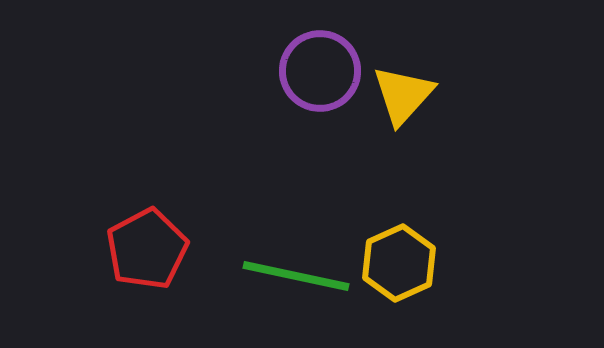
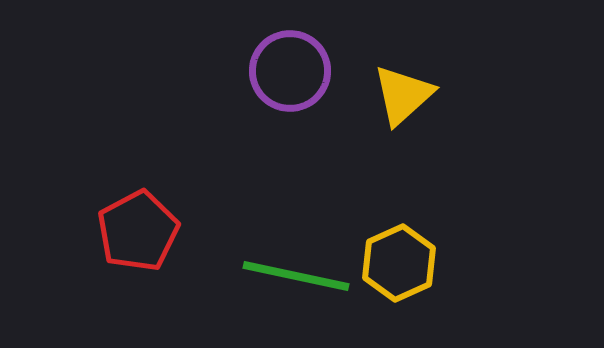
purple circle: moved 30 px left
yellow triangle: rotated 6 degrees clockwise
red pentagon: moved 9 px left, 18 px up
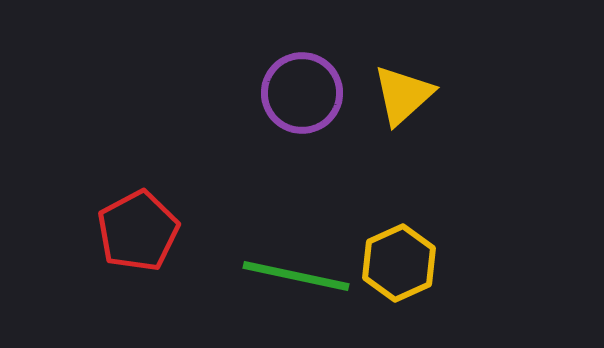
purple circle: moved 12 px right, 22 px down
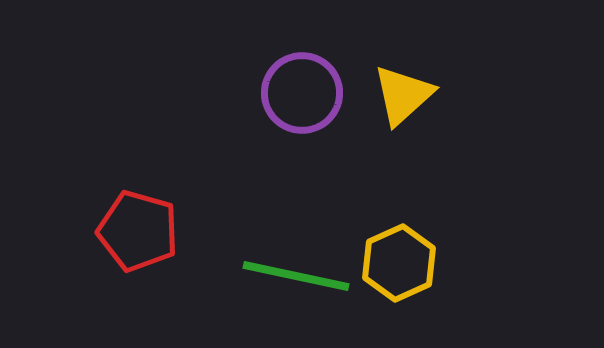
red pentagon: rotated 28 degrees counterclockwise
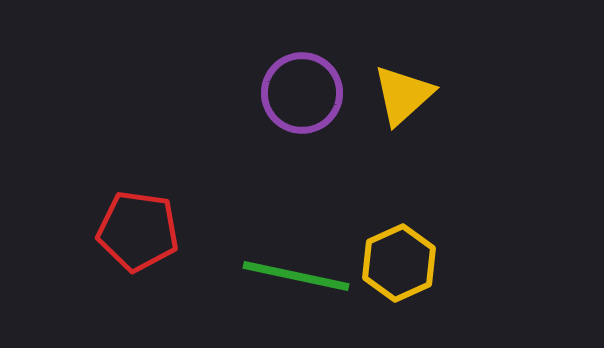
red pentagon: rotated 8 degrees counterclockwise
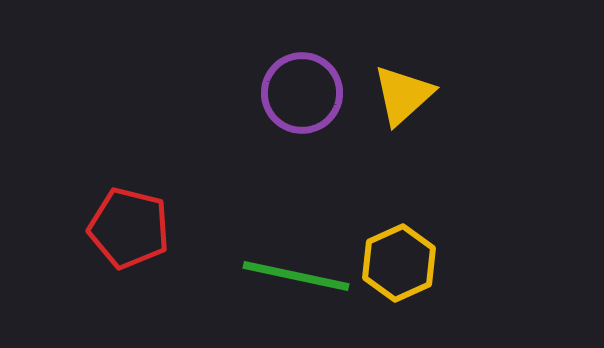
red pentagon: moved 9 px left, 3 px up; rotated 6 degrees clockwise
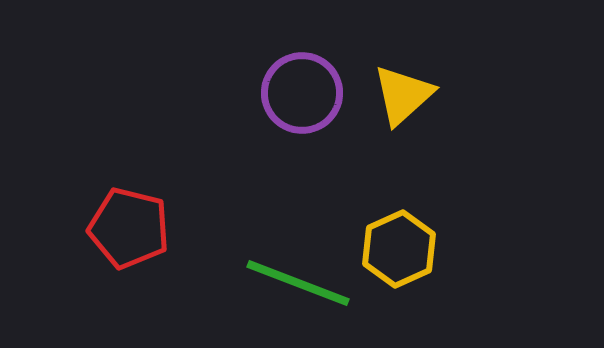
yellow hexagon: moved 14 px up
green line: moved 2 px right, 7 px down; rotated 9 degrees clockwise
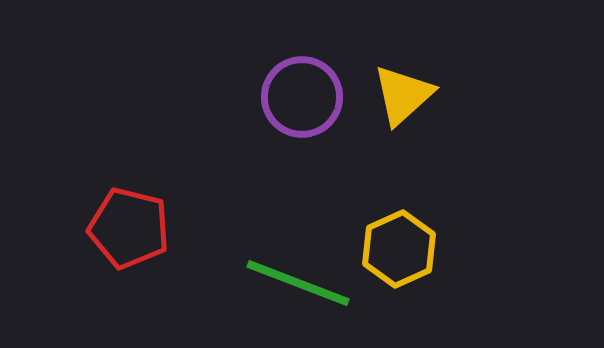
purple circle: moved 4 px down
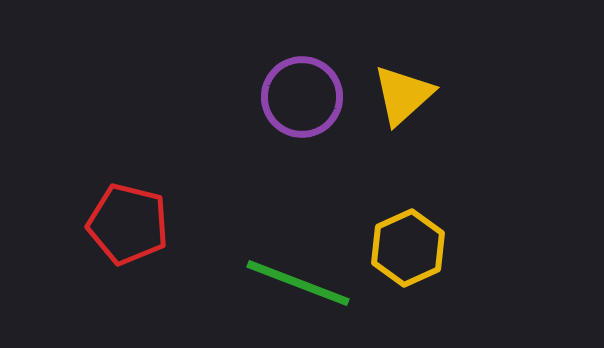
red pentagon: moved 1 px left, 4 px up
yellow hexagon: moved 9 px right, 1 px up
